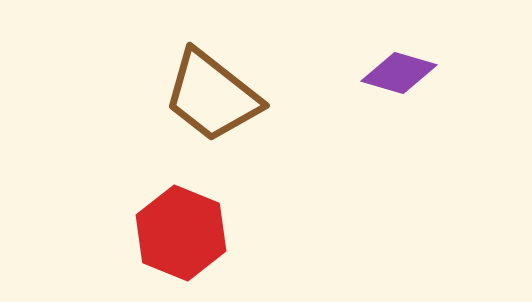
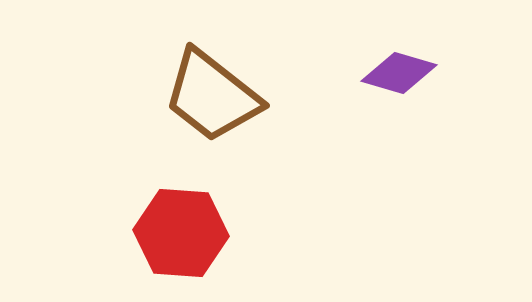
red hexagon: rotated 18 degrees counterclockwise
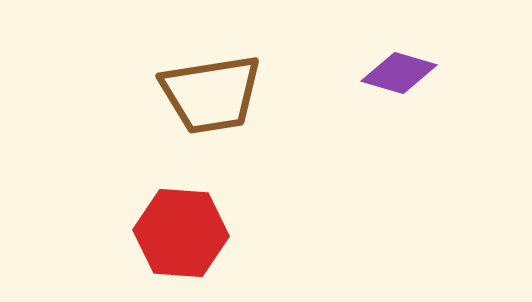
brown trapezoid: moved 1 px left, 2 px up; rotated 47 degrees counterclockwise
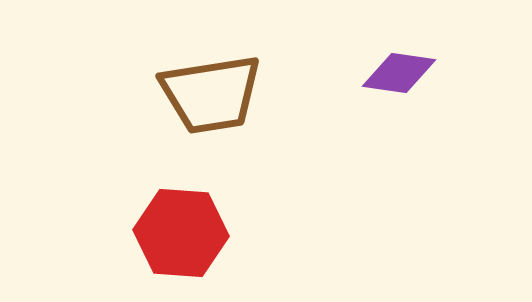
purple diamond: rotated 8 degrees counterclockwise
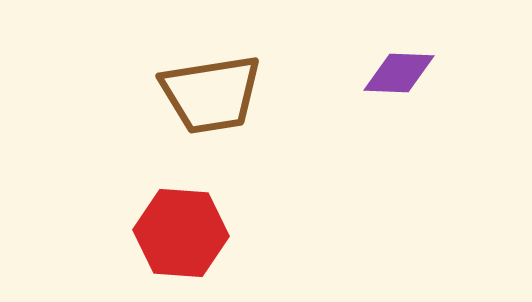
purple diamond: rotated 6 degrees counterclockwise
